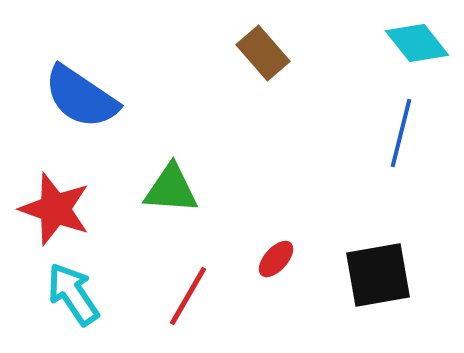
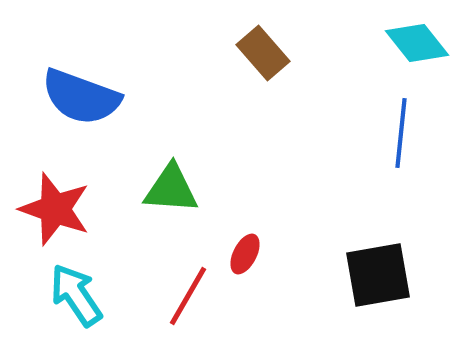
blue semicircle: rotated 14 degrees counterclockwise
blue line: rotated 8 degrees counterclockwise
red ellipse: moved 31 px left, 5 px up; rotated 15 degrees counterclockwise
cyan arrow: moved 3 px right, 1 px down
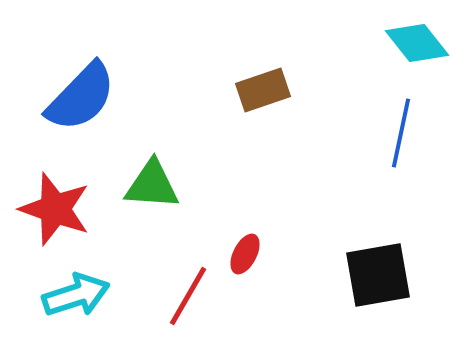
brown rectangle: moved 37 px down; rotated 68 degrees counterclockwise
blue semicircle: rotated 66 degrees counterclockwise
blue line: rotated 6 degrees clockwise
green triangle: moved 19 px left, 4 px up
cyan arrow: rotated 106 degrees clockwise
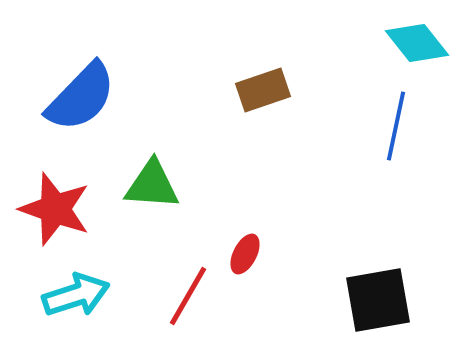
blue line: moved 5 px left, 7 px up
black square: moved 25 px down
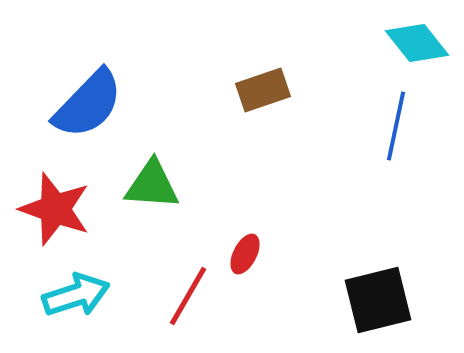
blue semicircle: moved 7 px right, 7 px down
black square: rotated 4 degrees counterclockwise
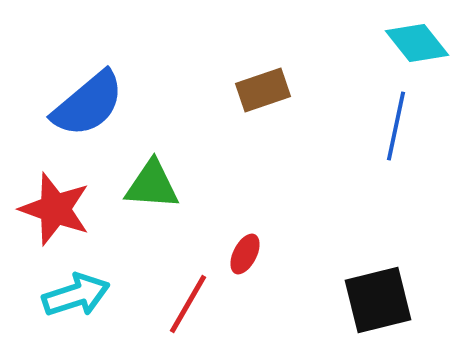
blue semicircle: rotated 6 degrees clockwise
red line: moved 8 px down
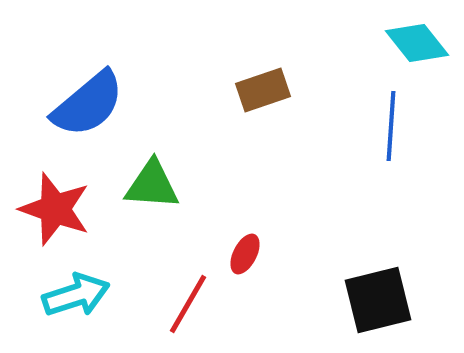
blue line: moved 5 px left; rotated 8 degrees counterclockwise
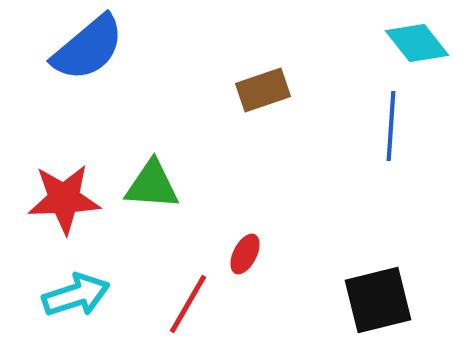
blue semicircle: moved 56 px up
red star: moved 9 px right, 10 px up; rotated 22 degrees counterclockwise
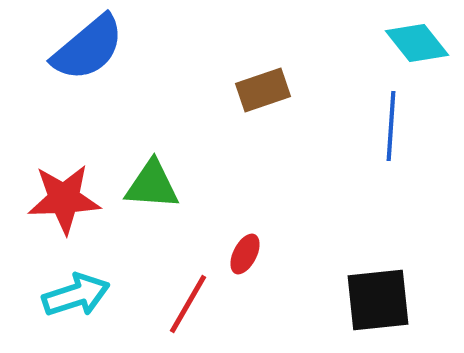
black square: rotated 8 degrees clockwise
